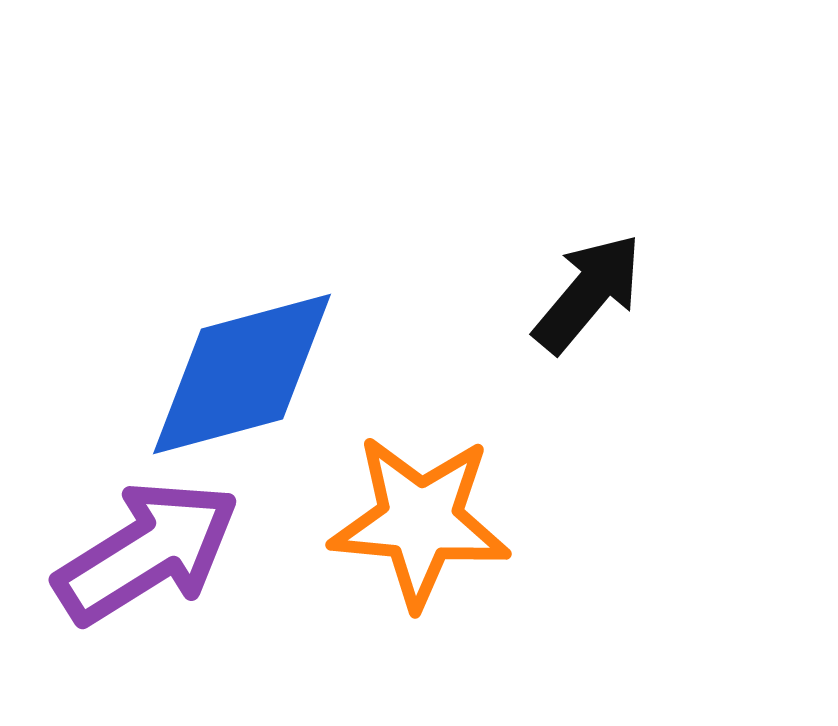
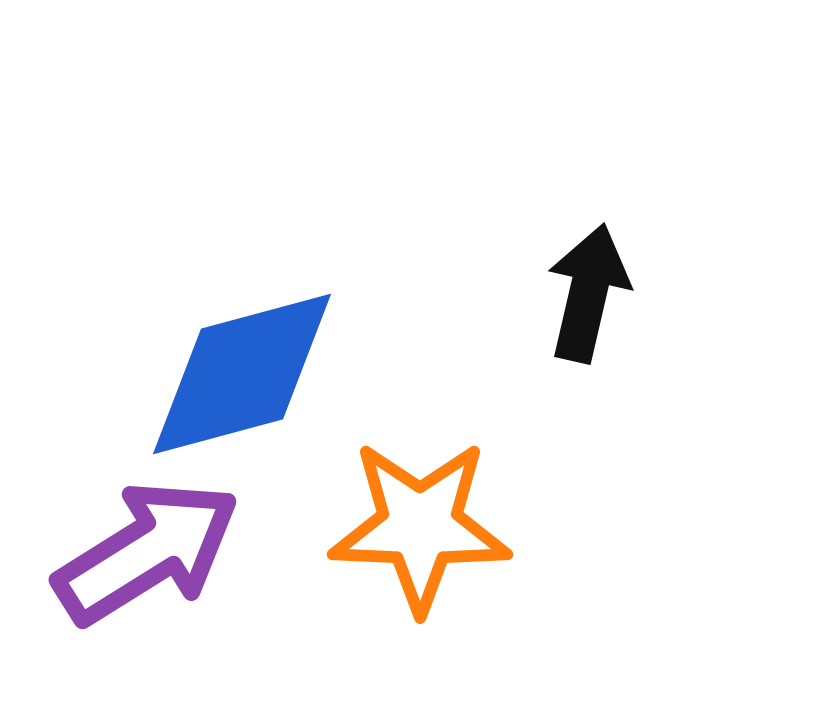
black arrow: rotated 27 degrees counterclockwise
orange star: moved 5 px down; rotated 3 degrees counterclockwise
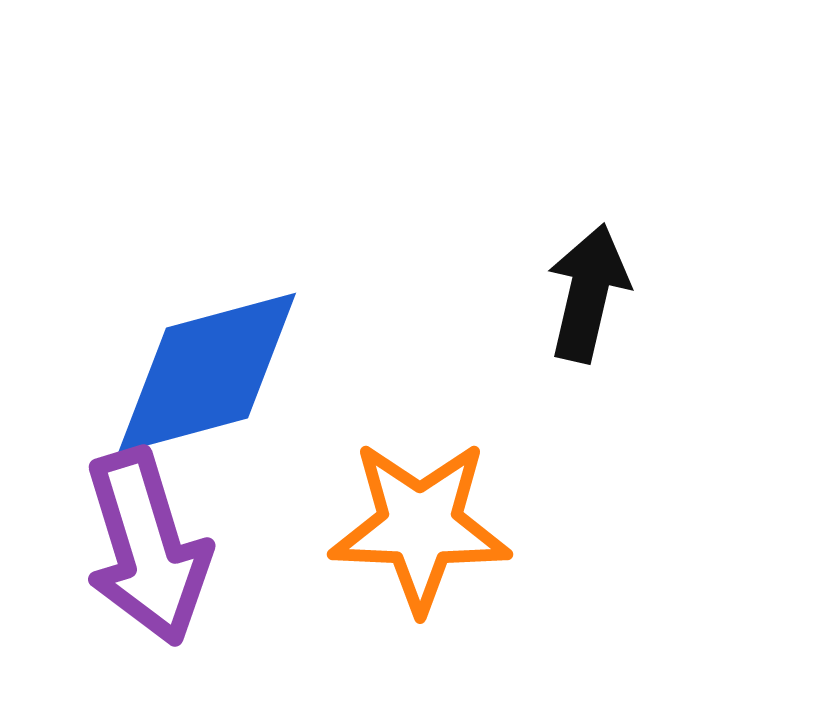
blue diamond: moved 35 px left, 1 px up
purple arrow: moved 5 px up; rotated 105 degrees clockwise
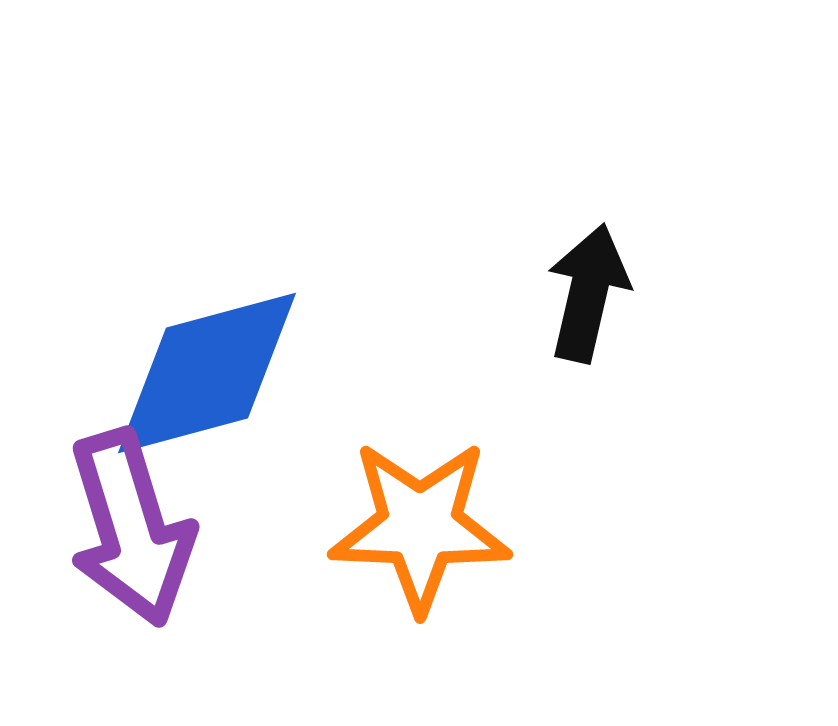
purple arrow: moved 16 px left, 19 px up
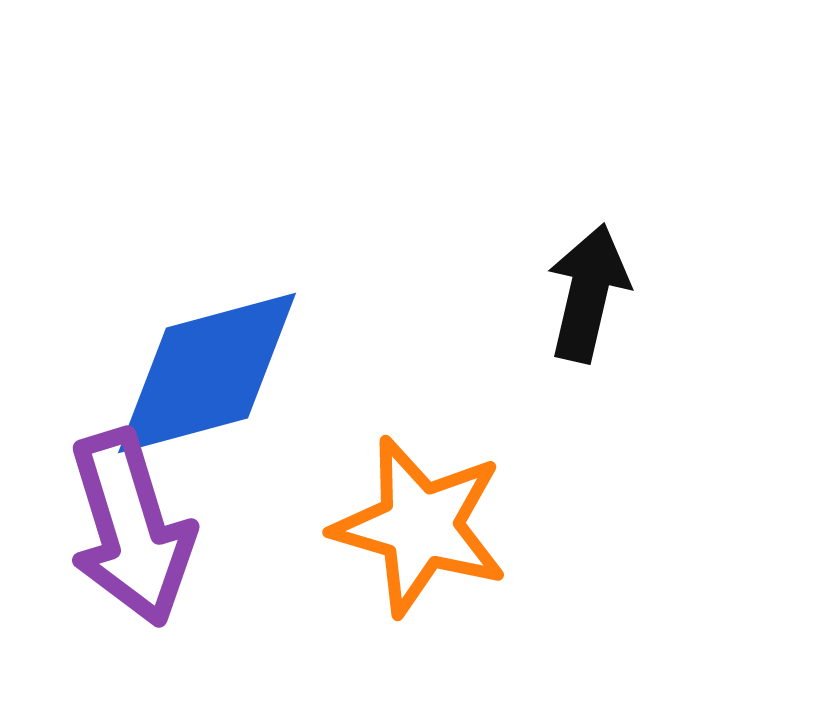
orange star: rotated 14 degrees clockwise
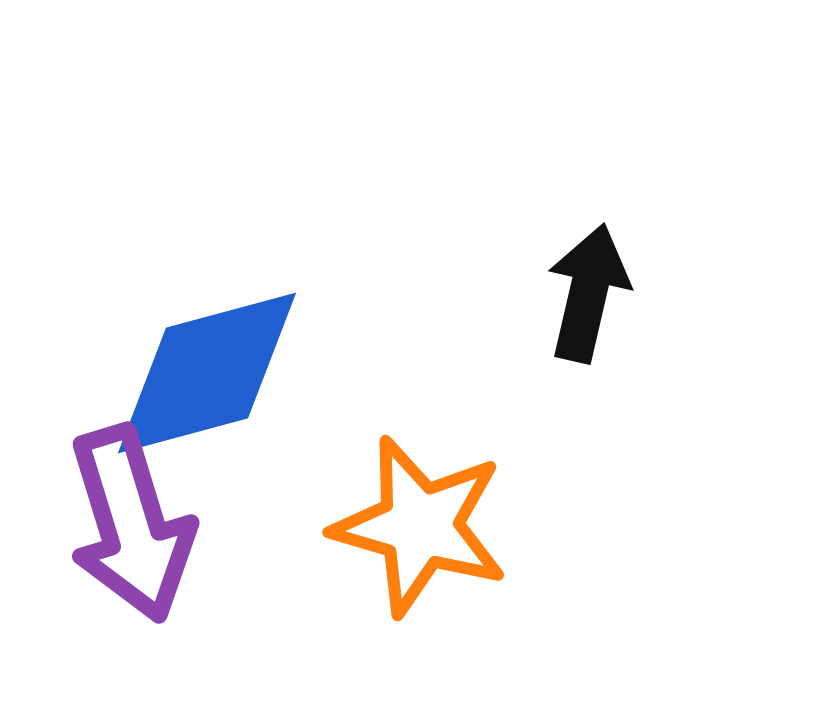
purple arrow: moved 4 px up
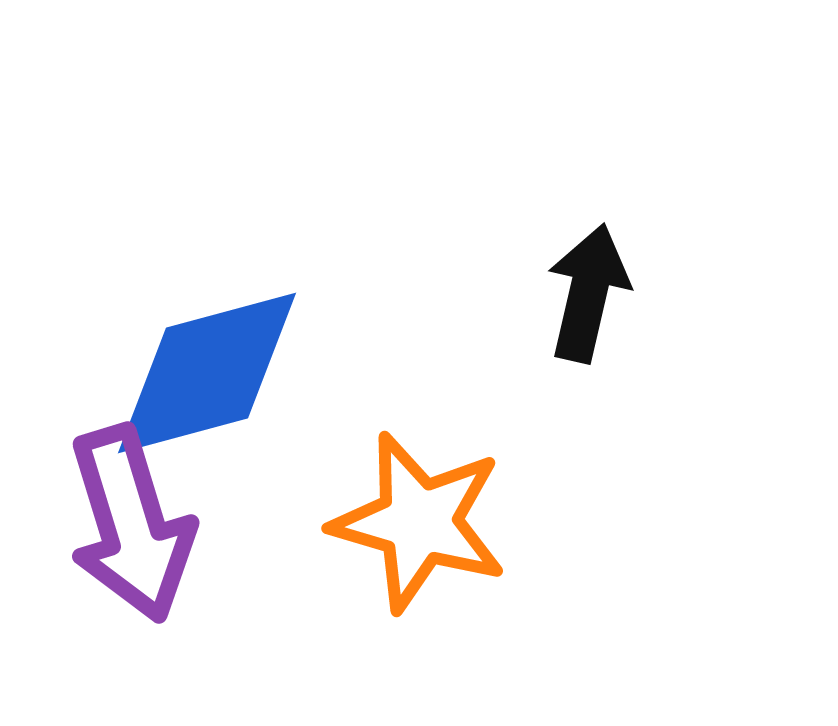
orange star: moved 1 px left, 4 px up
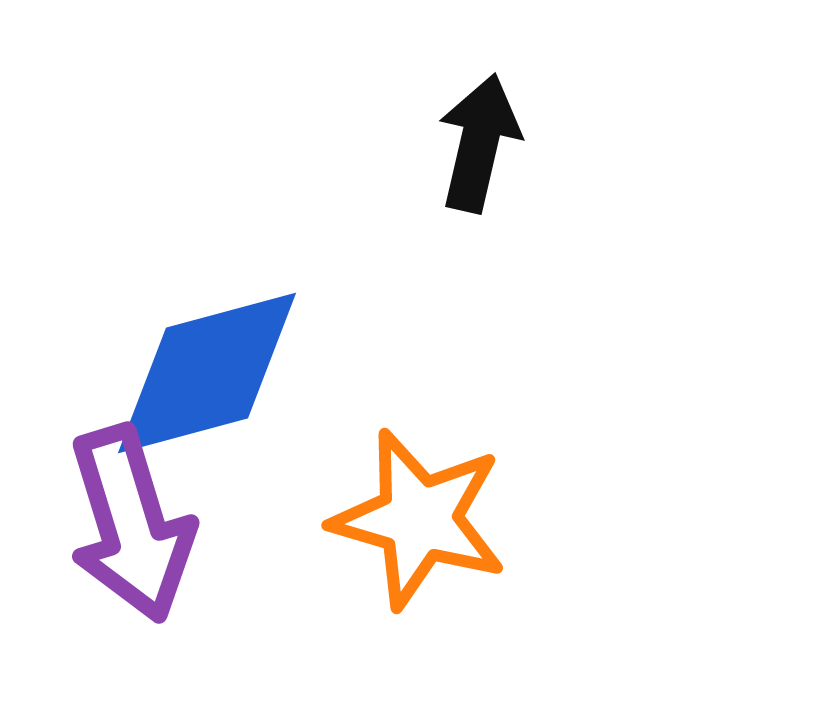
black arrow: moved 109 px left, 150 px up
orange star: moved 3 px up
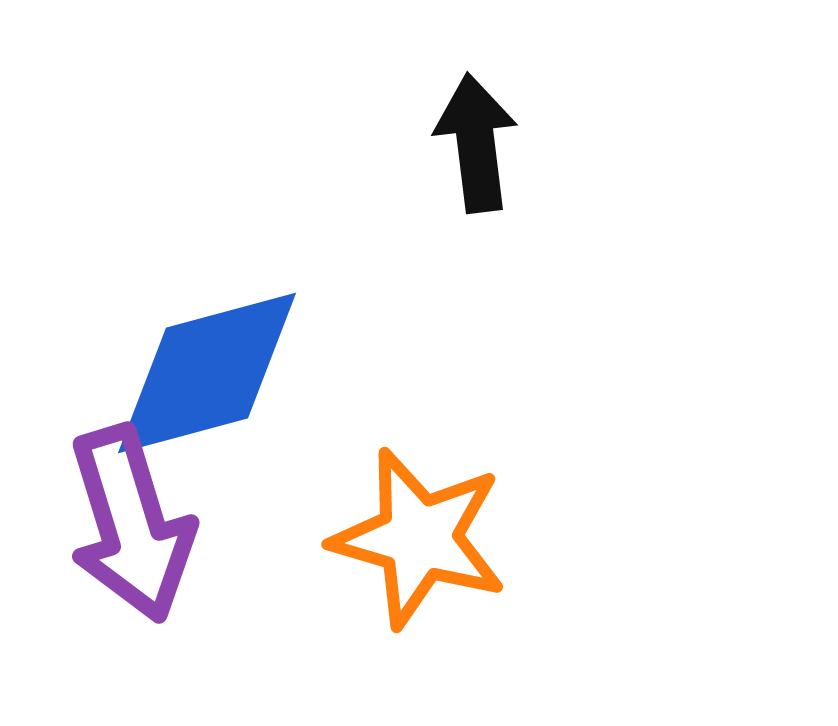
black arrow: moved 3 px left; rotated 20 degrees counterclockwise
orange star: moved 19 px down
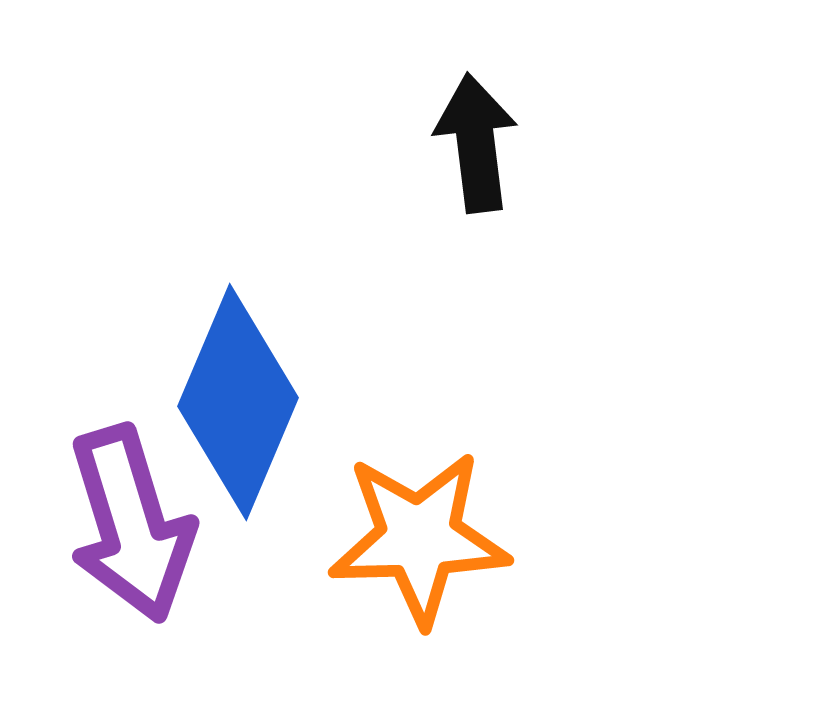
blue diamond: moved 31 px right, 29 px down; rotated 52 degrees counterclockwise
orange star: rotated 18 degrees counterclockwise
